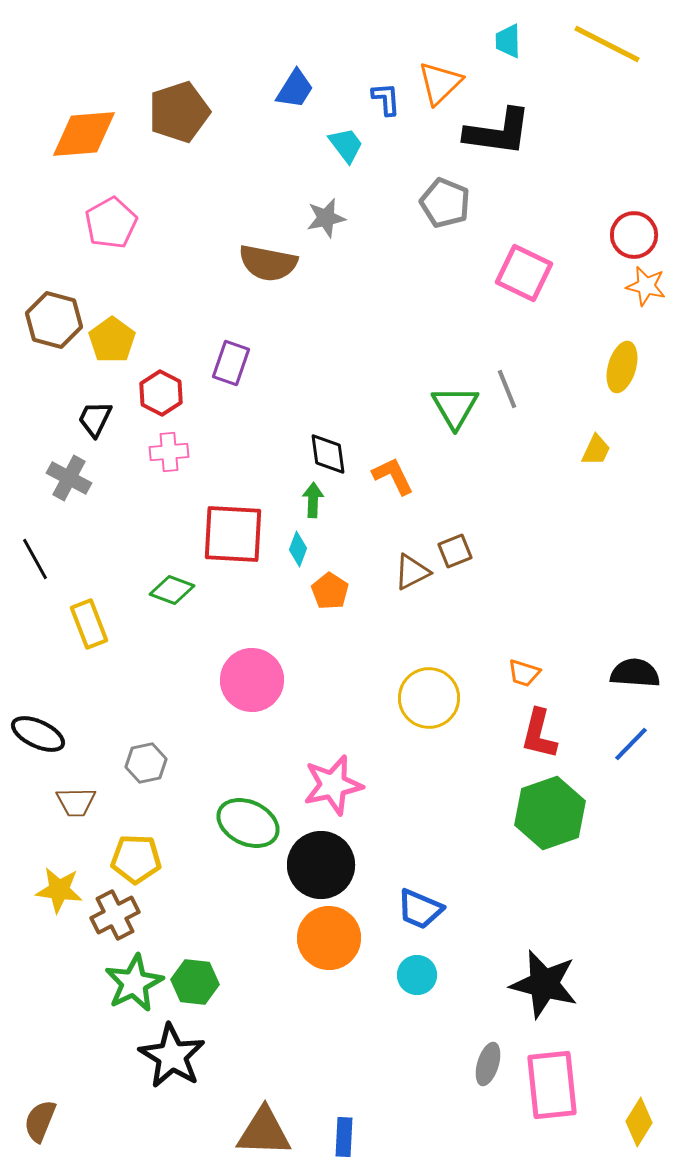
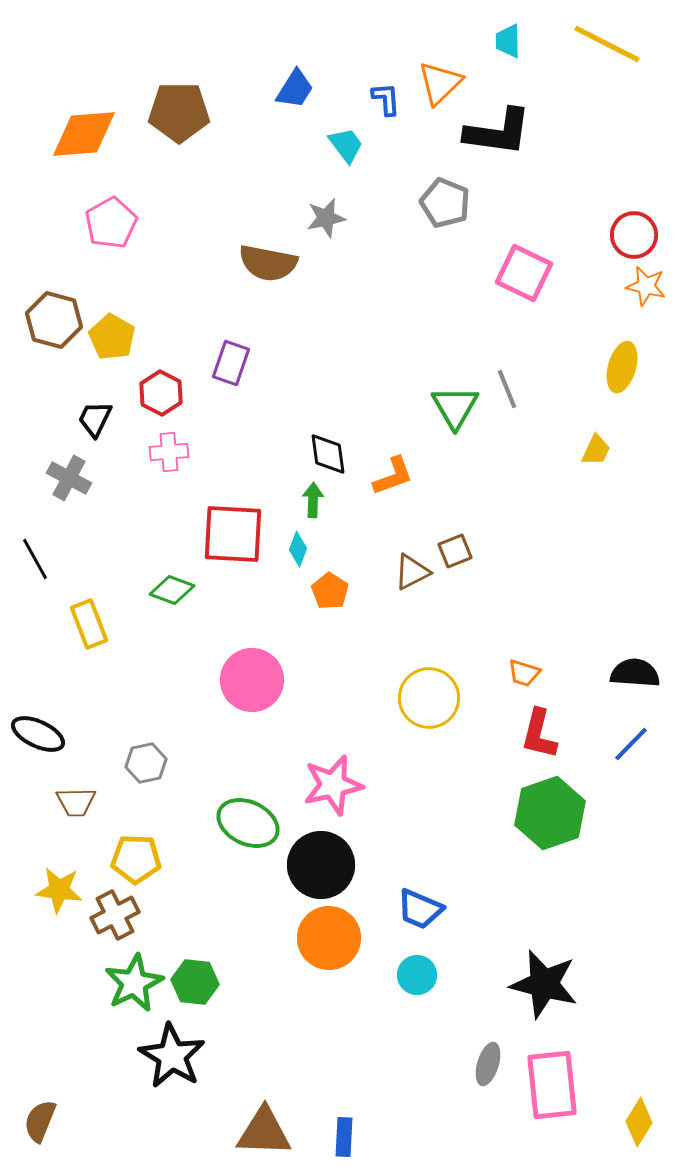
brown pentagon at (179, 112): rotated 18 degrees clockwise
yellow pentagon at (112, 340): moved 3 px up; rotated 6 degrees counterclockwise
orange L-shape at (393, 476): rotated 96 degrees clockwise
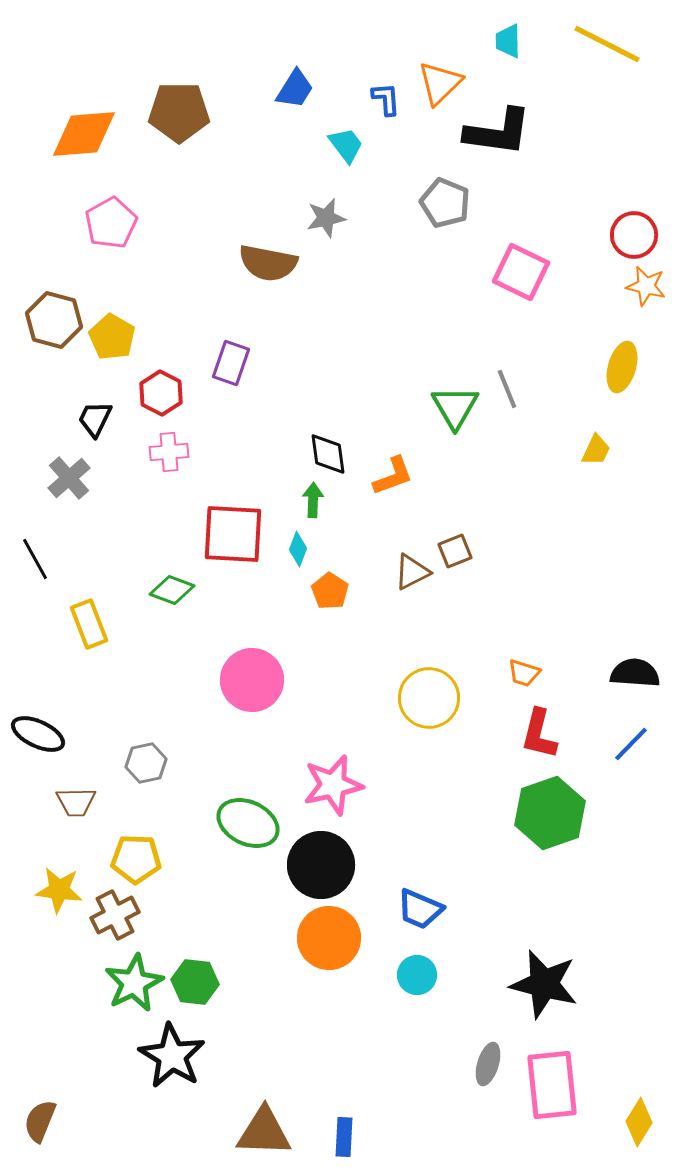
pink square at (524, 273): moved 3 px left, 1 px up
gray cross at (69, 478): rotated 21 degrees clockwise
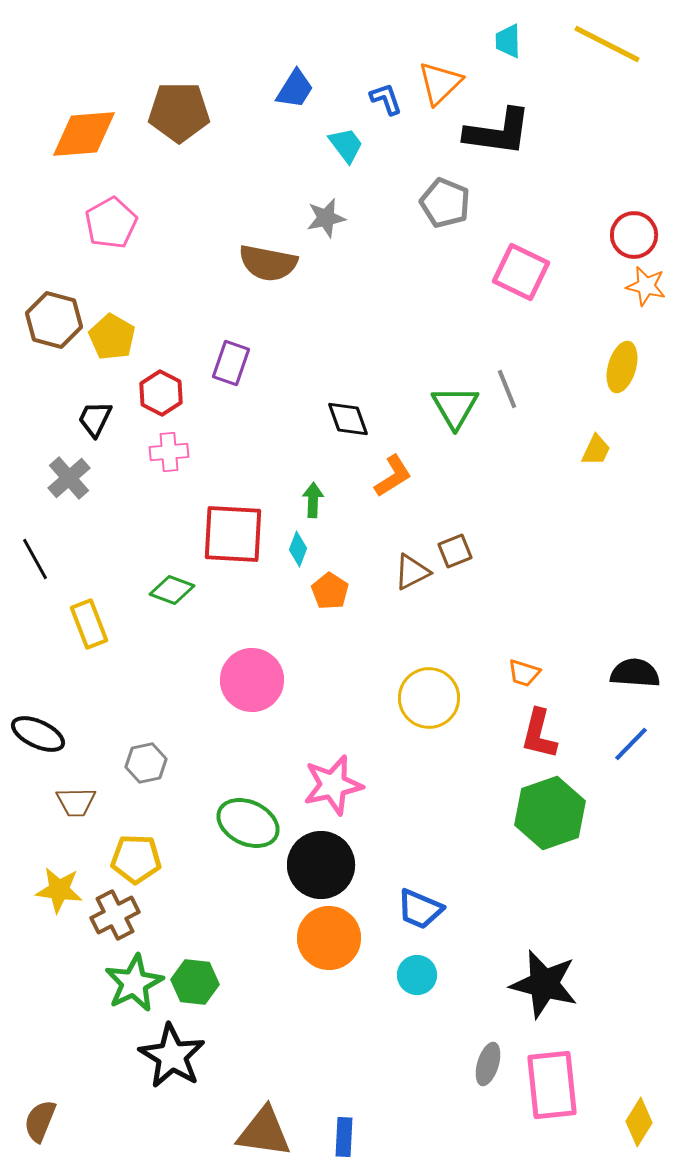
blue L-shape at (386, 99): rotated 15 degrees counterclockwise
black diamond at (328, 454): moved 20 px right, 35 px up; rotated 12 degrees counterclockwise
orange L-shape at (393, 476): rotated 12 degrees counterclockwise
brown triangle at (264, 1132): rotated 6 degrees clockwise
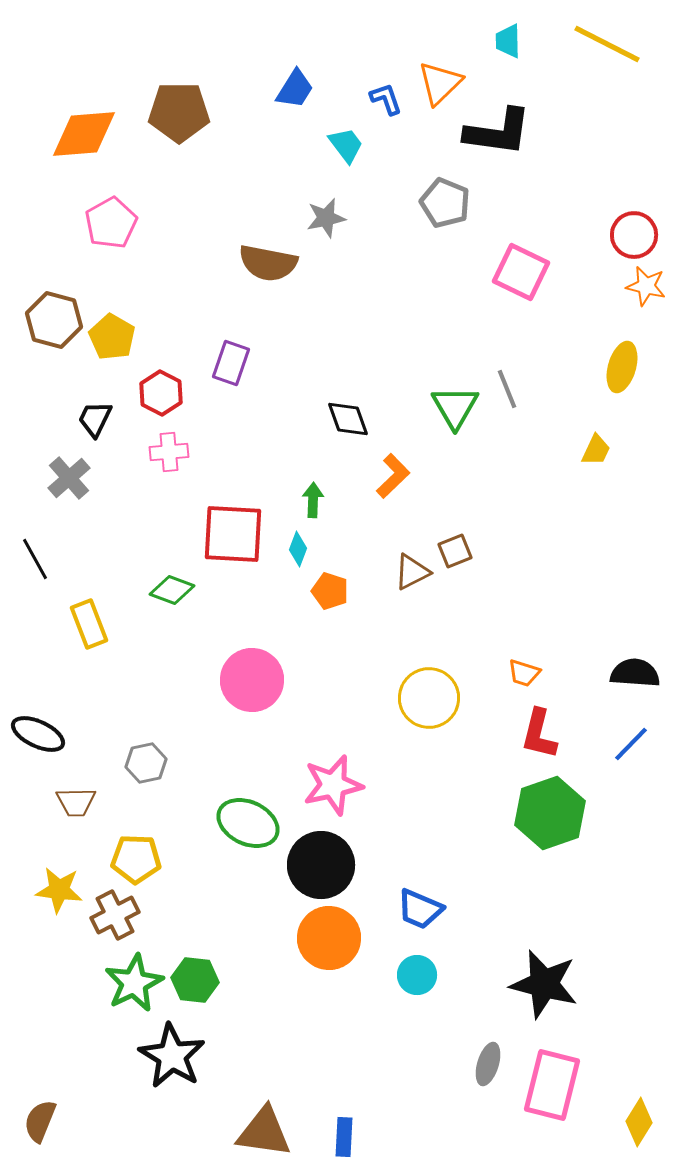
orange L-shape at (393, 476): rotated 12 degrees counterclockwise
orange pentagon at (330, 591): rotated 15 degrees counterclockwise
green hexagon at (195, 982): moved 2 px up
pink rectangle at (552, 1085): rotated 20 degrees clockwise
